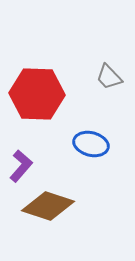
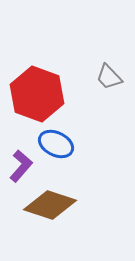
red hexagon: rotated 18 degrees clockwise
blue ellipse: moved 35 px left; rotated 12 degrees clockwise
brown diamond: moved 2 px right, 1 px up
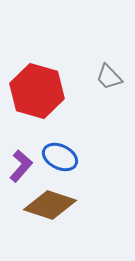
red hexagon: moved 3 px up; rotated 4 degrees counterclockwise
blue ellipse: moved 4 px right, 13 px down
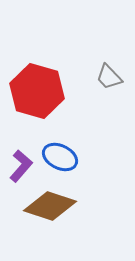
brown diamond: moved 1 px down
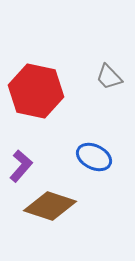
red hexagon: moved 1 px left; rotated 4 degrees counterclockwise
blue ellipse: moved 34 px right
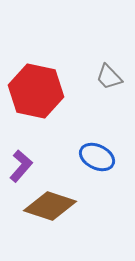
blue ellipse: moved 3 px right
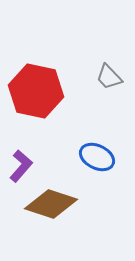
brown diamond: moved 1 px right, 2 px up
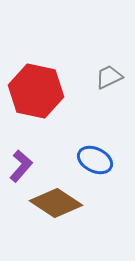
gray trapezoid: rotated 108 degrees clockwise
blue ellipse: moved 2 px left, 3 px down
brown diamond: moved 5 px right, 1 px up; rotated 15 degrees clockwise
